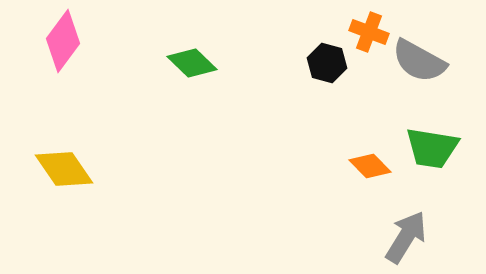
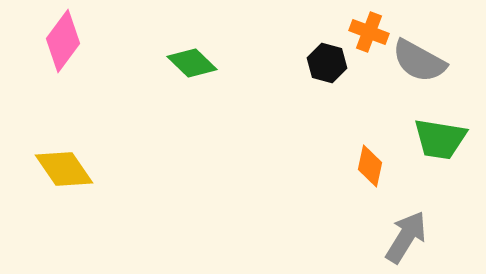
green trapezoid: moved 8 px right, 9 px up
orange diamond: rotated 57 degrees clockwise
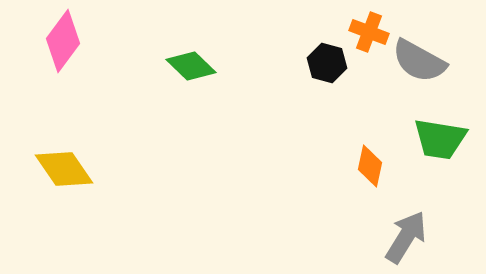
green diamond: moved 1 px left, 3 px down
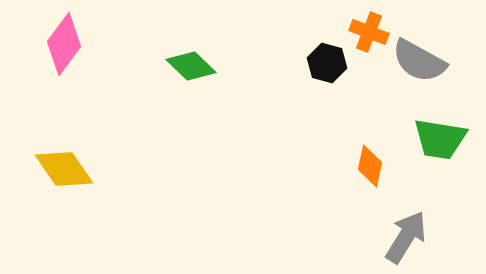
pink diamond: moved 1 px right, 3 px down
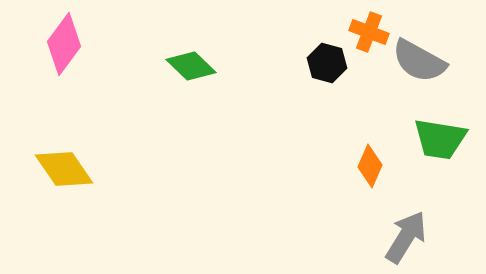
orange diamond: rotated 12 degrees clockwise
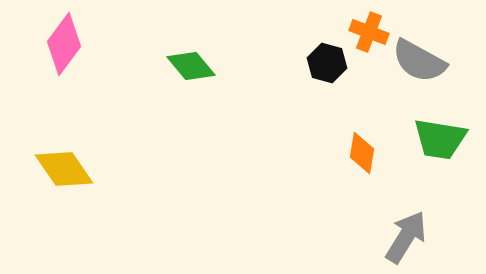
green diamond: rotated 6 degrees clockwise
orange diamond: moved 8 px left, 13 px up; rotated 15 degrees counterclockwise
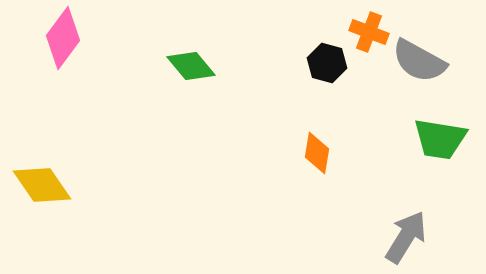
pink diamond: moved 1 px left, 6 px up
orange diamond: moved 45 px left
yellow diamond: moved 22 px left, 16 px down
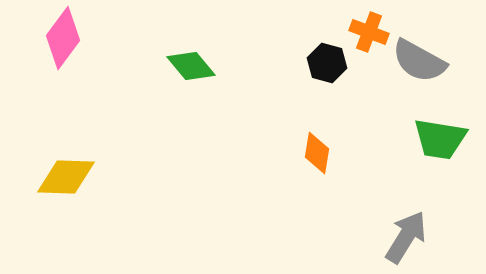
yellow diamond: moved 24 px right, 8 px up; rotated 54 degrees counterclockwise
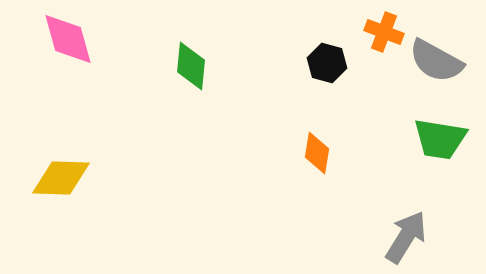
orange cross: moved 15 px right
pink diamond: moved 5 px right, 1 px down; rotated 52 degrees counterclockwise
gray semicircle: moved 17 px right
green diamond: rotated 45 degrees clockwise
yellow diamond: moved 5 px left, 1 px down
